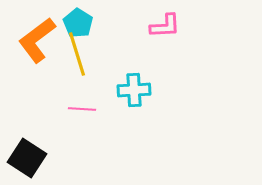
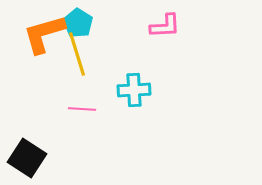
orange L-shape: moved 7 px right, 6 px up; rotated 21 degrees clockwise
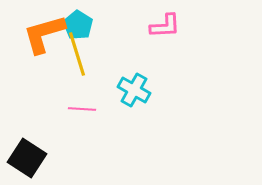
cyan pentagon: moved 2 px down
cyan cross: rotated 32 degrees clockwise
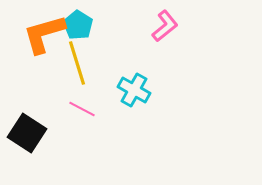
pink L-shape: rotated 36 degrees counterclockwise
yellow line: moved 9 px down
pink line: rotated 24 degrees clockwise
black square: moved 25 px up
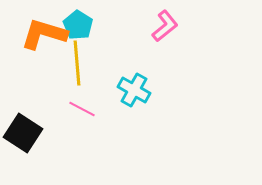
orange L-shape: rotated 33 degrees clockwise
yellow line: rotated 12 degrees clockwise
black square: moved 4 px left
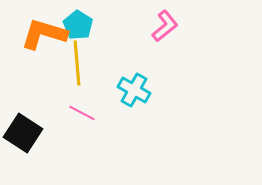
pink line: moved 4 px down
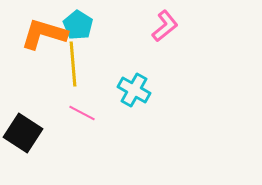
yellow line: moved 4 px left, 1 px down
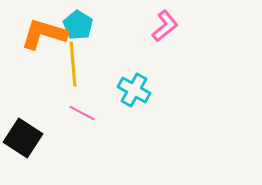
black square: moved 5 px down
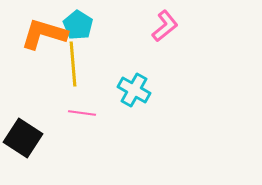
pink line: rotated 20 degrees counterclockwise
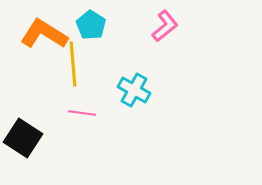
cyan pentagon: moved 13 px right
orange L-shape: rotated 15 degrees clockwise
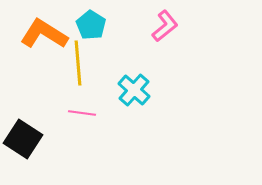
yellow line: moved 5 px right, 1 px up
cyan cross: rotated 12 degrees clockwise
black square: moved 1 px down
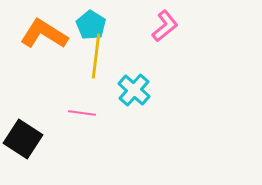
yellow line: moved 18 px right, 7 px up; rotated 12 degrees clockwise
